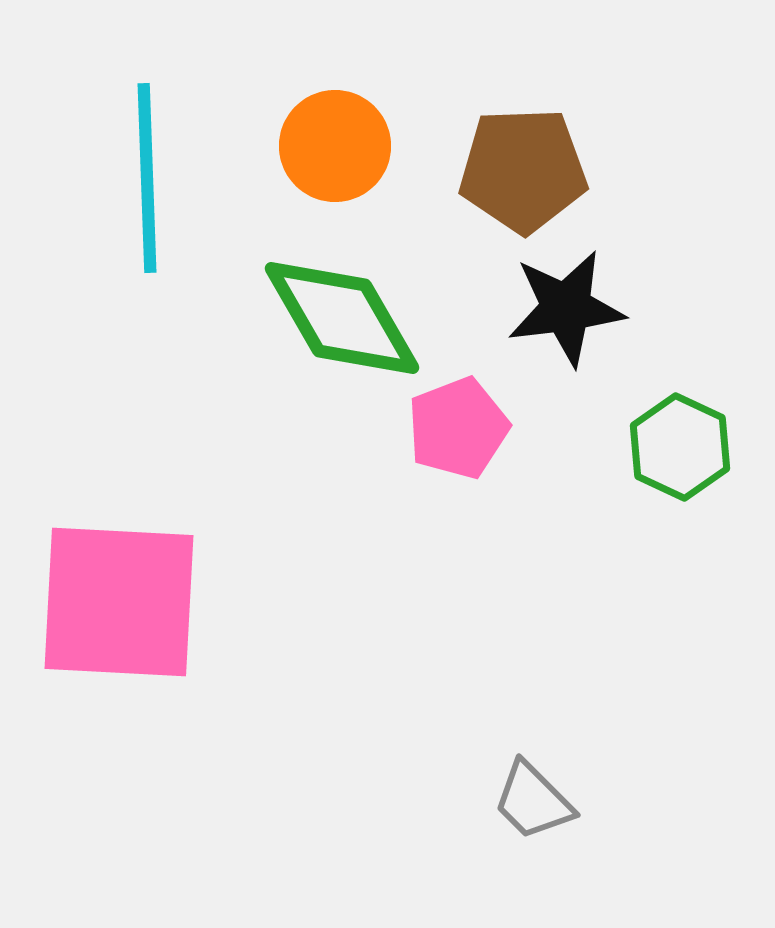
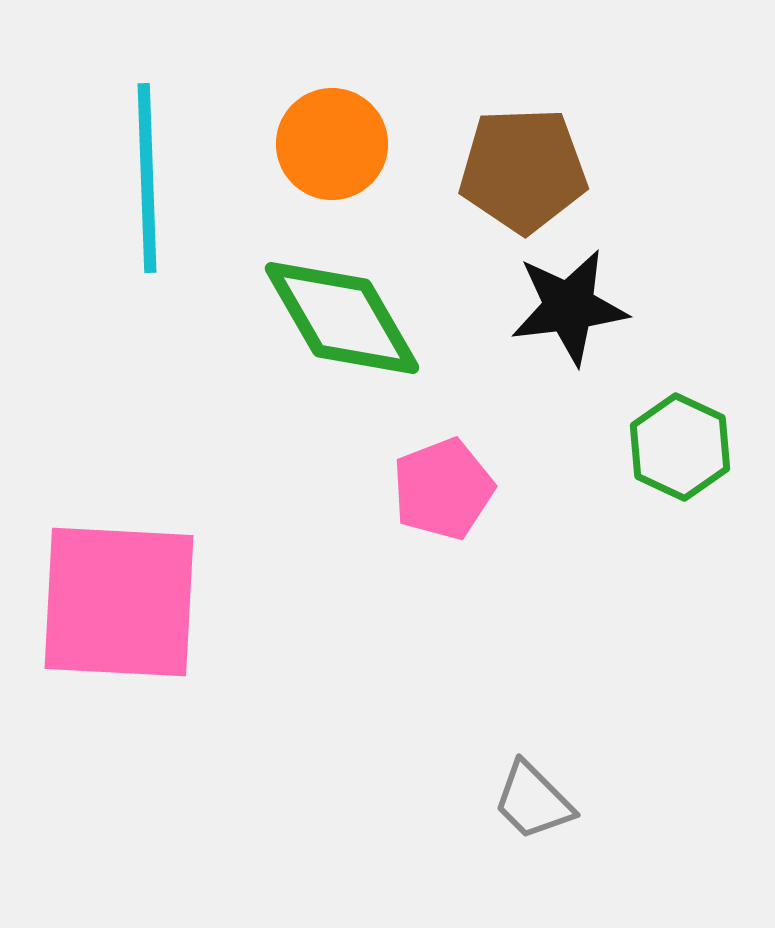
orange circle: moved 3 px left, 2 px up
black star: moved 3 px right, 1 px up
pink pentagon: moved 15 px left, 61 px down
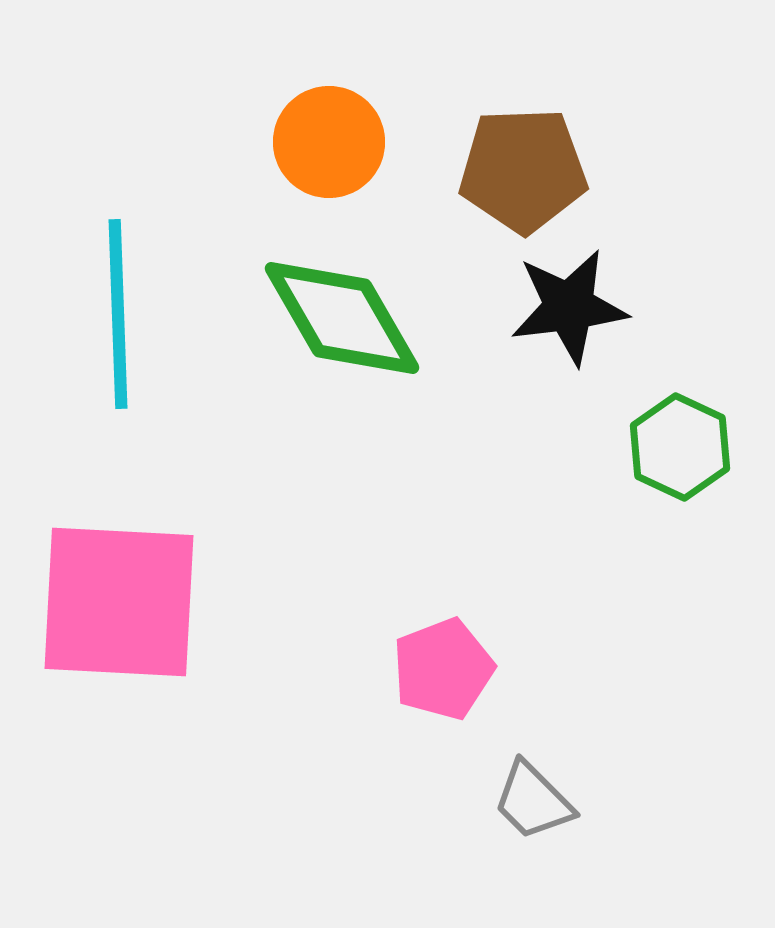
orange circle: moved 3 px left, 2 px up
cyan line: moved 29 px left, 136 px down
pink pentagon: moved 180 px down
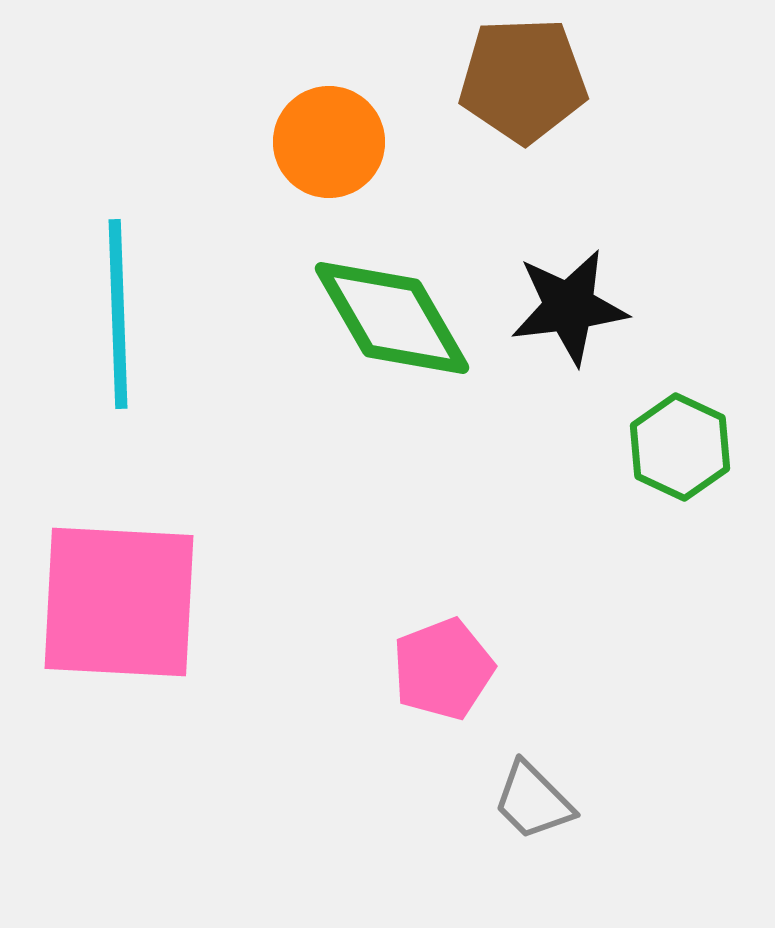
brown pentagon: moved 90 px up
green diamond: moved 50 px right
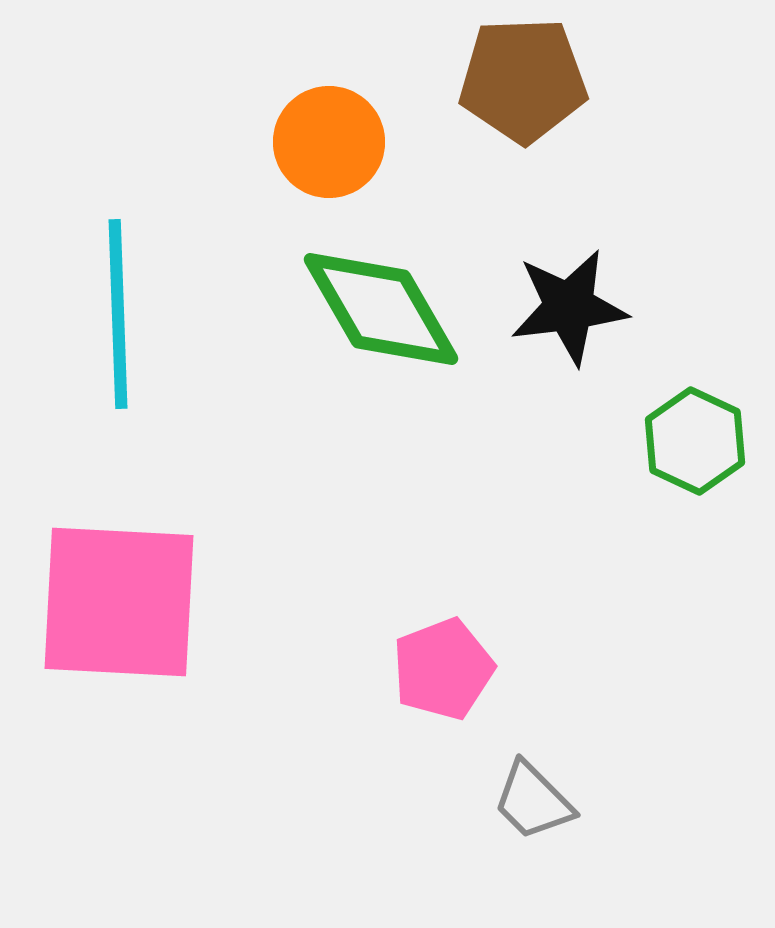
green diamond: moved 11 px left, 9 px up
green hexagon: moved 15 px right, 6 px up
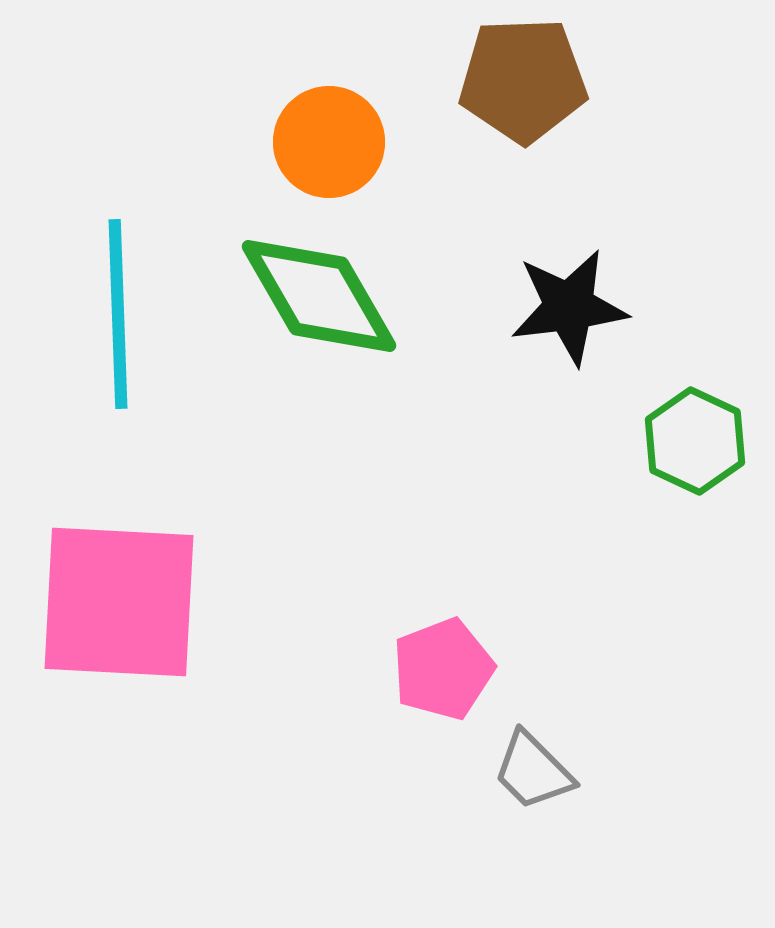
green diamond: moved 62 px left, 13 px up
gray trapezoid: moved 30 px up
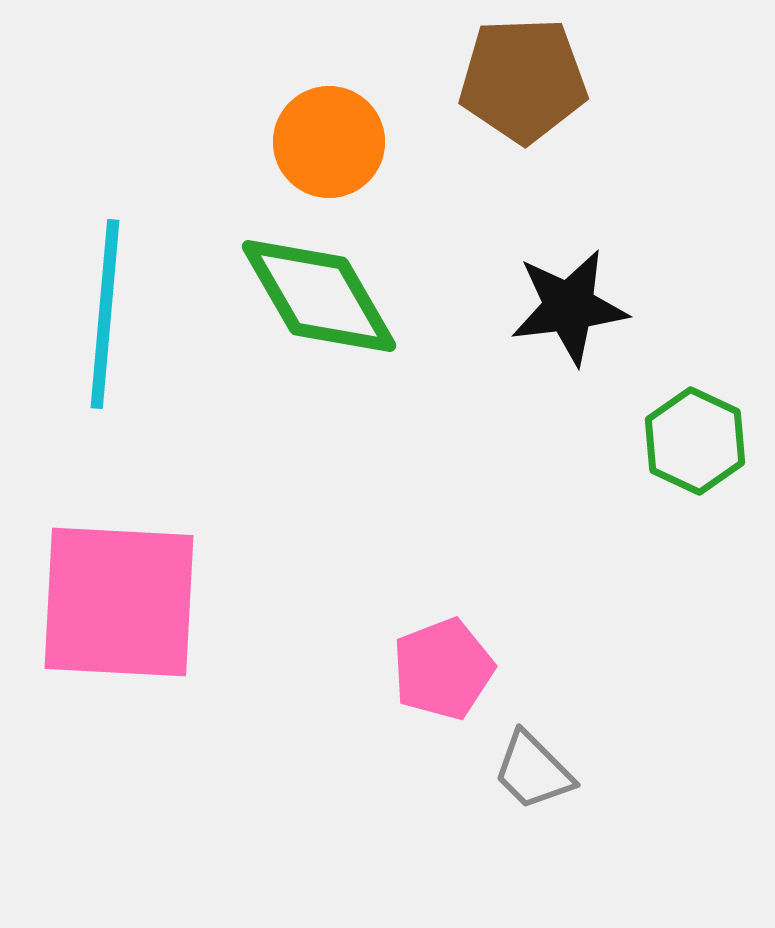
cyan line: moved 13 px left; rotated 7 degrees clockwise
